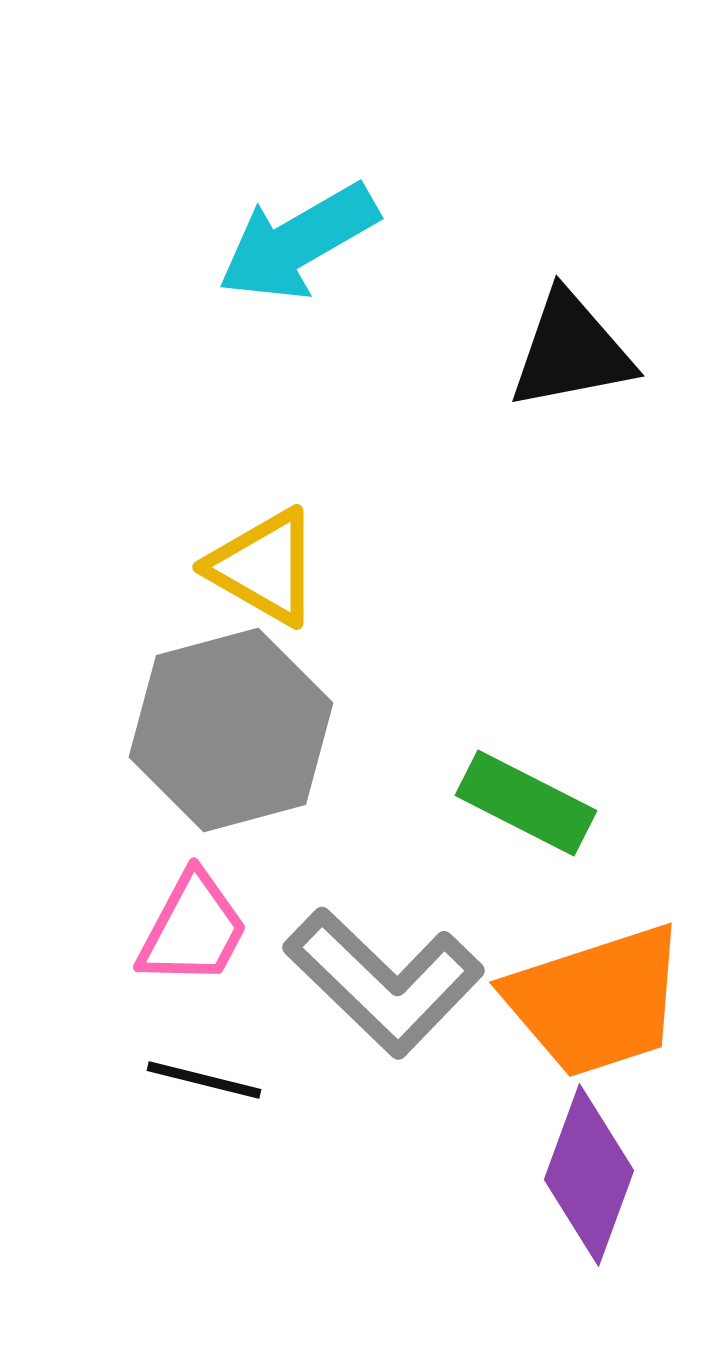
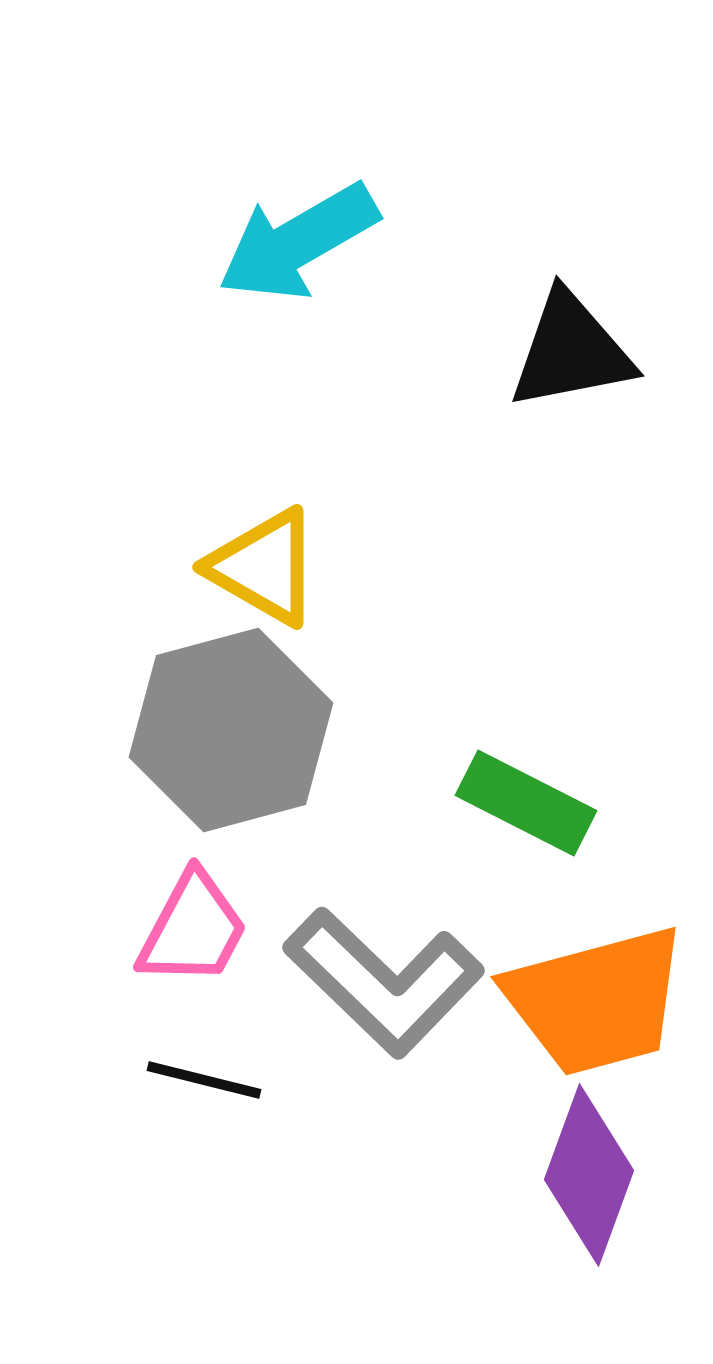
orange trapezoid: rotated 3 degrees clockwise
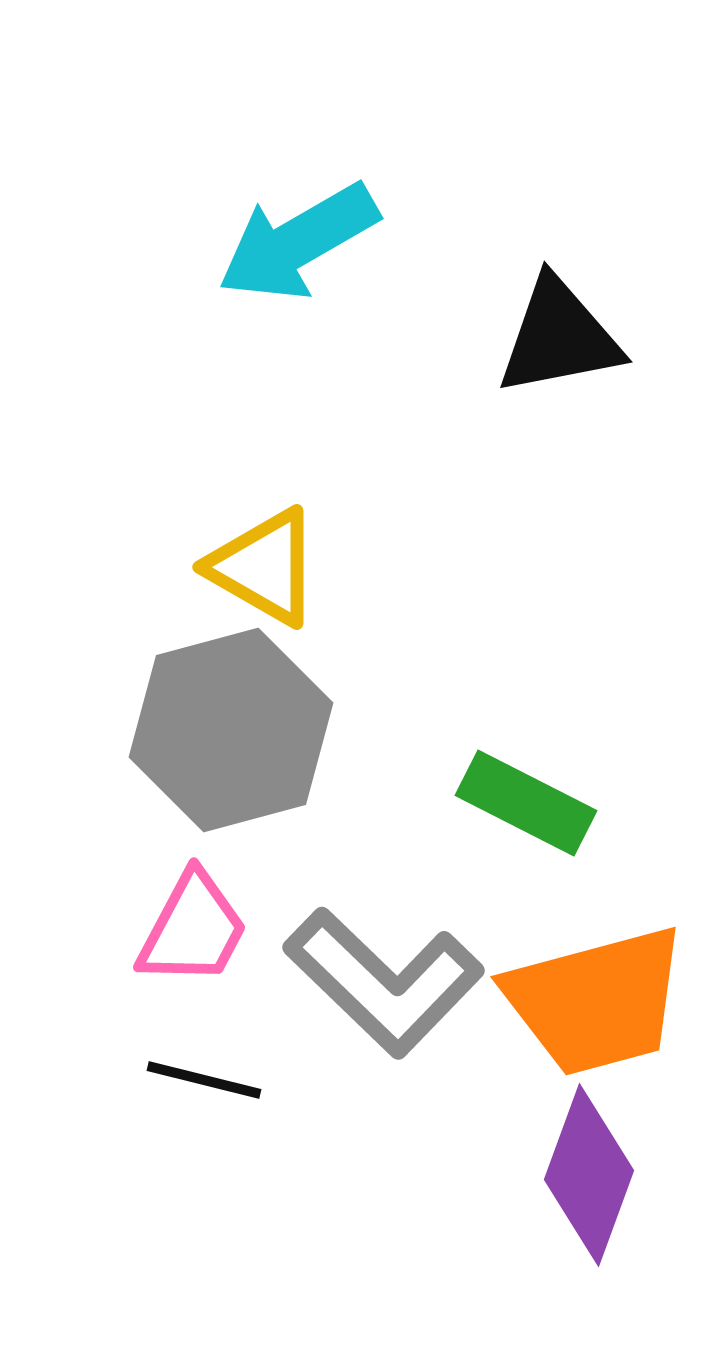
black triangle: moved 12 px left, 14 px up
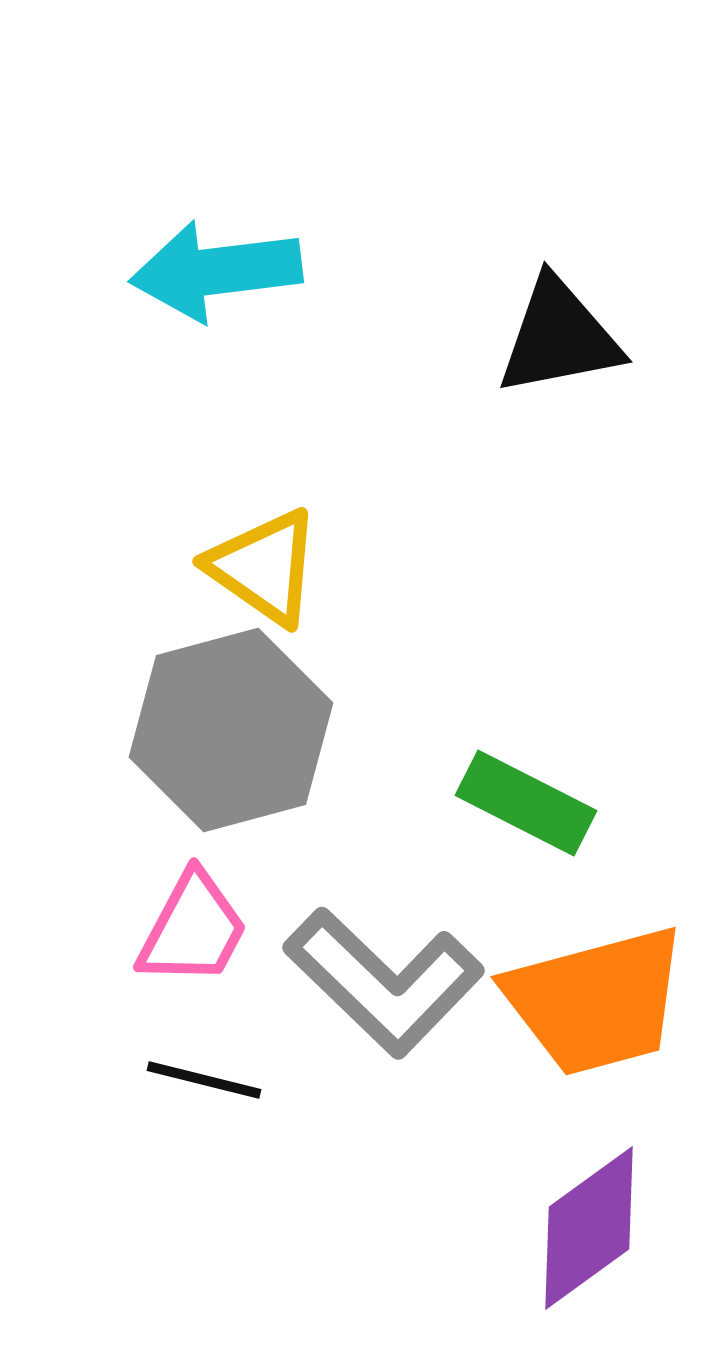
cyan arrow: moved 82 px left, 29 px down; rotated 23 degrees clockwise
yellow triangle: rotated 5 degrees clockwise
purple diamond: moved 53 px down; rotated 34 degrees clockwise
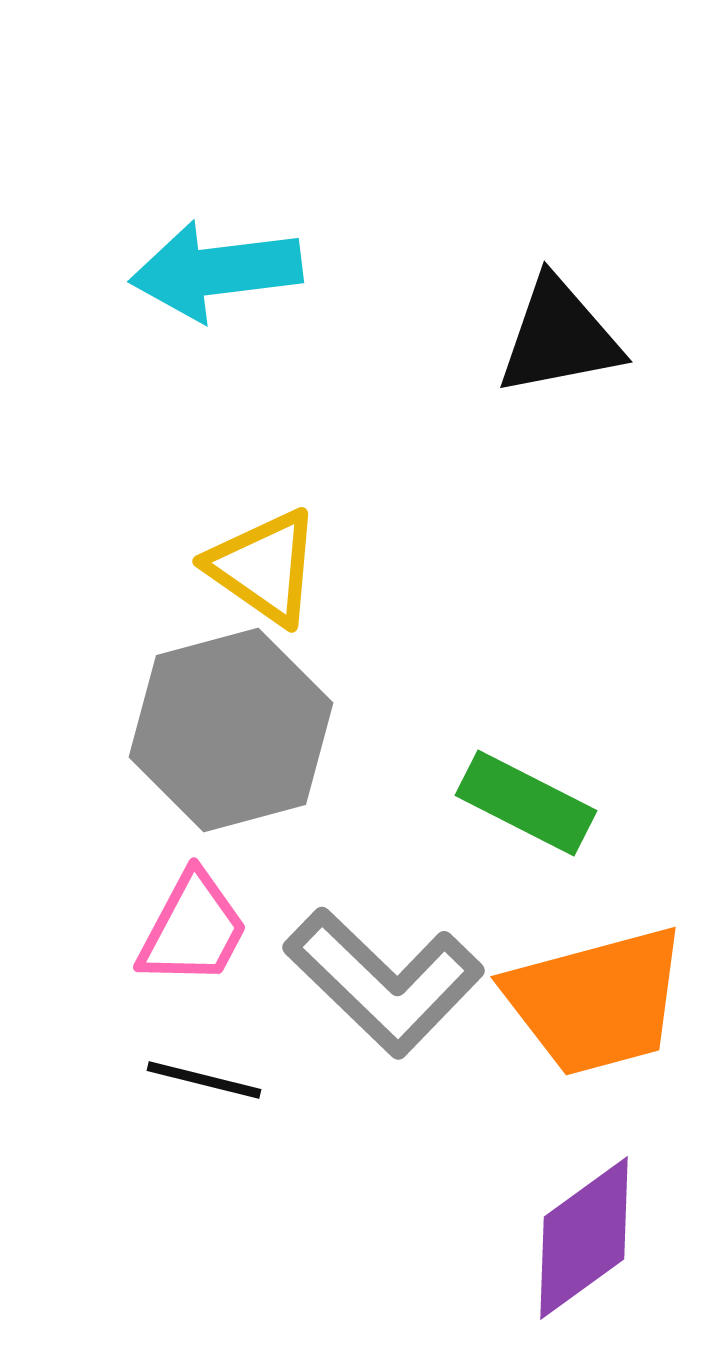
purple diamond: moved 5 px left, 10 px down
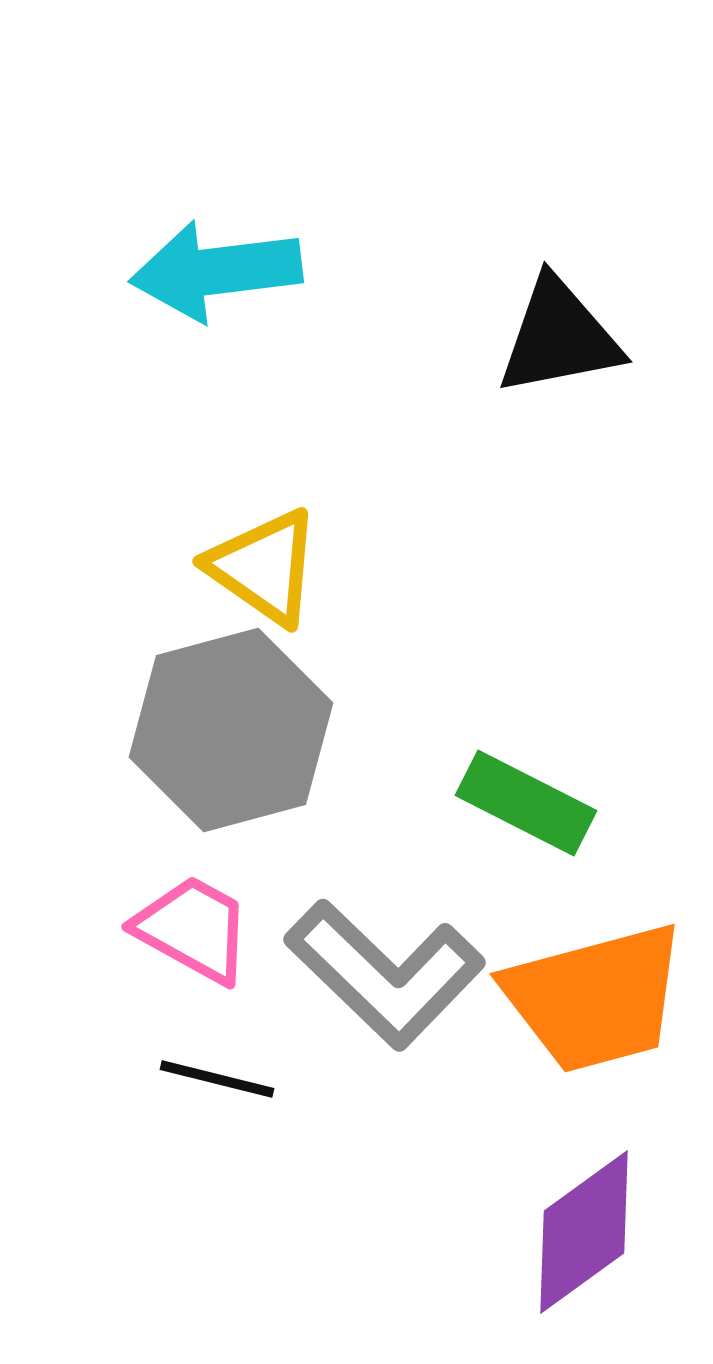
pink trapezoid: rotated 89 degrees counterclockwise
gray L-shape: moved 1 px right, 8 px up
orange trapezoid: moved 1 px left, 3 px up
black line: moved 13 px right, 1 px up
purple diamond: moved 6 px up
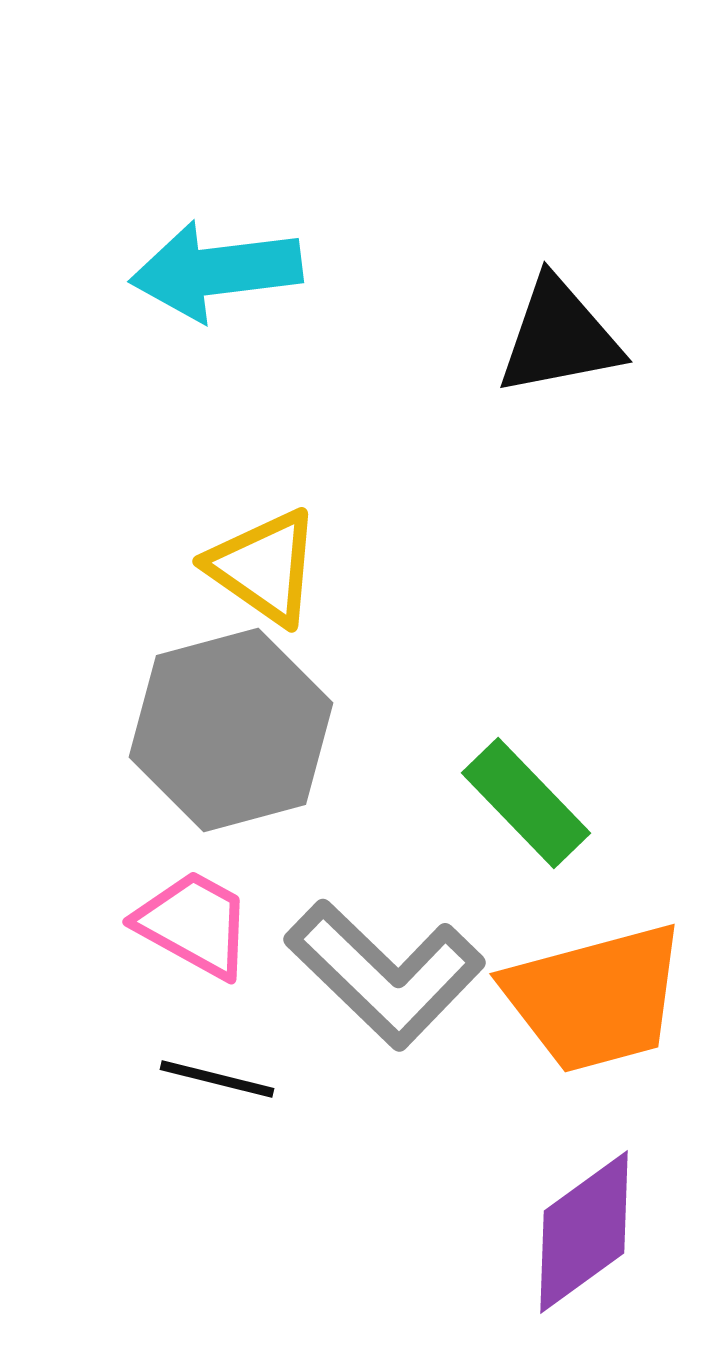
green rectangle: rotated 19 degrees clockwise
pink trapezoid: moved 1 px right, 5 px up
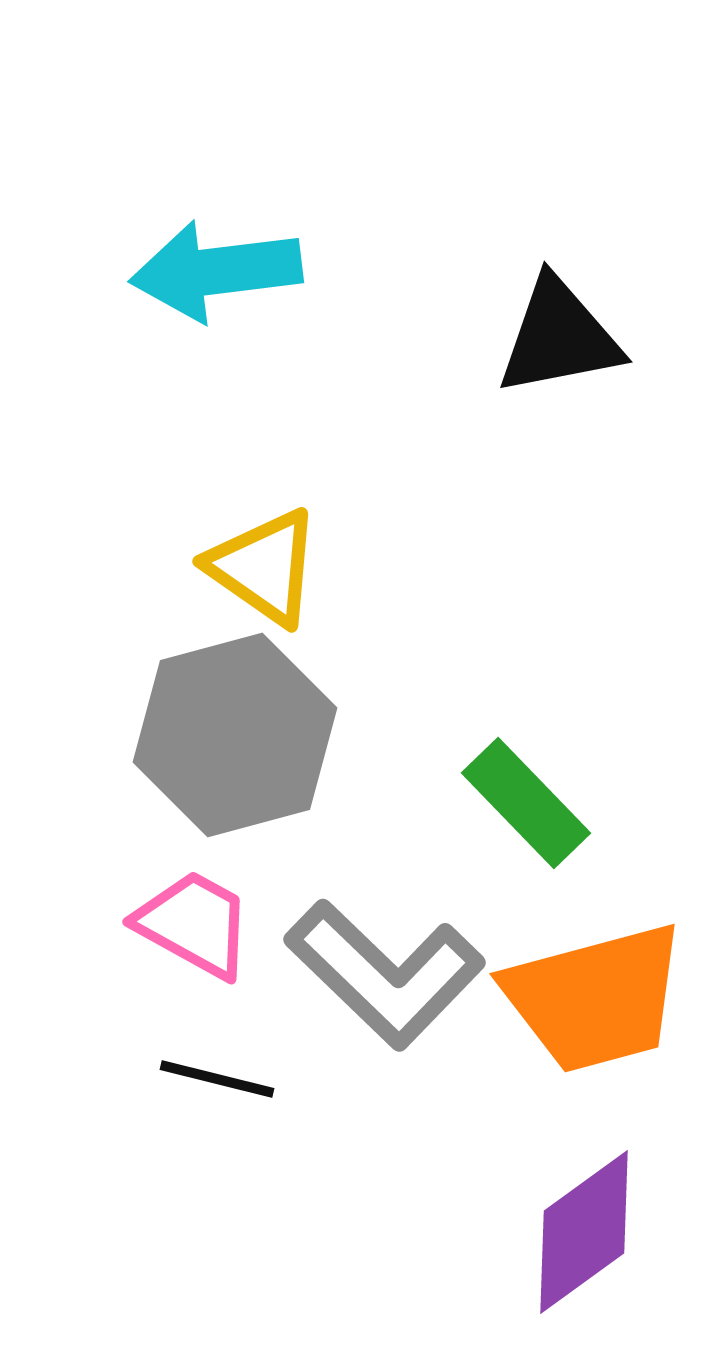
gray hexagon: moved 4 px right, 5 px down
